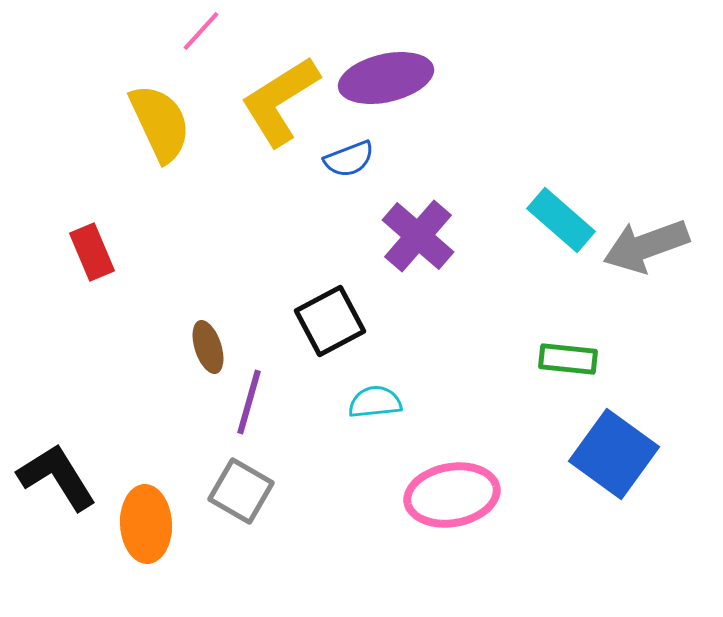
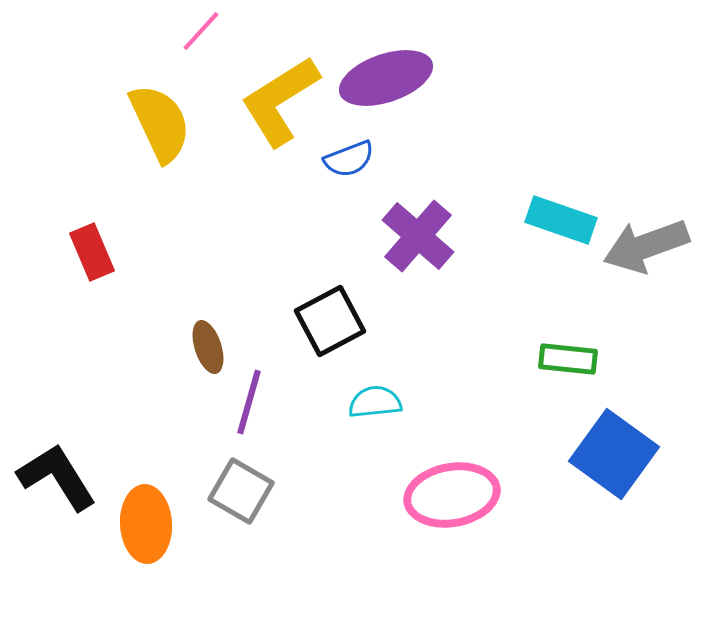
purple ellipse: rotated 6 degrees counterclockwise
cyan rectangle: rotated 22 degrees counterclockwise
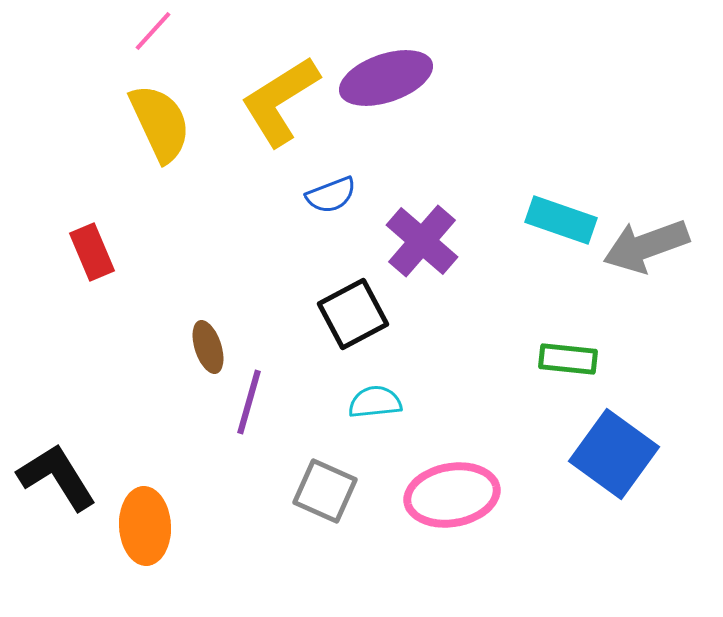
pink line: moved 48 px left
blue semicircle: moved 18 px left, 36 px down
purple cross: moved 4 px right, 5 px down
black square: moved 23 px right, 7 px up
gray square: moved 84 px right; rotated 6 degrees counterclockwise
orange ellipse: moved 1 px left, 2 px down
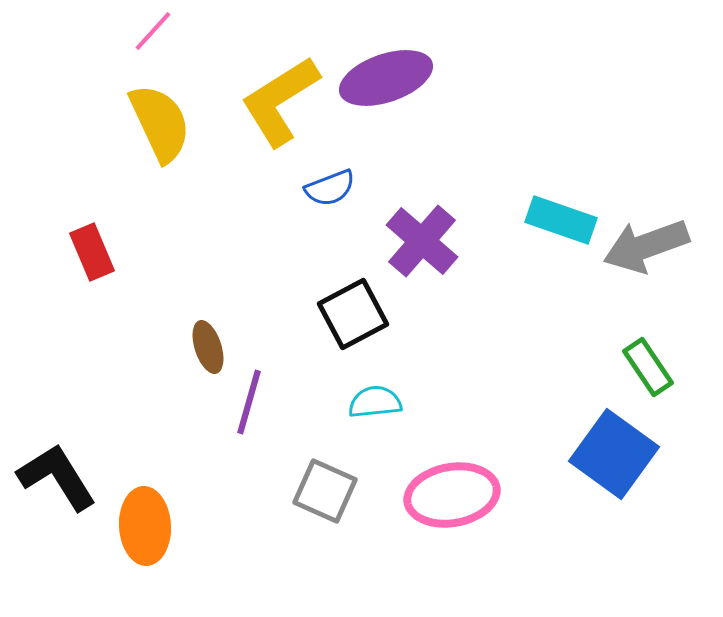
blue semicircle: moved 1 px left, 7 px up
green rectangle: moved 80 px right, 8 px down; rotated 50 degrees clockwise
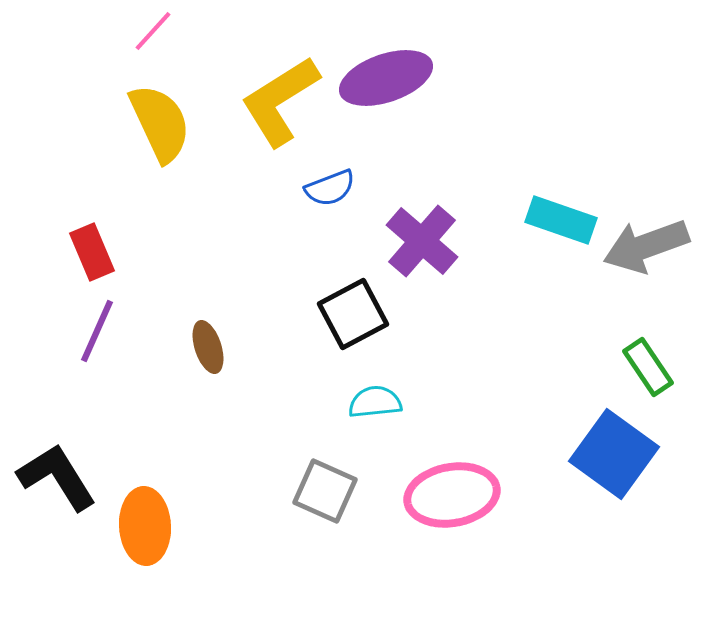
purple line: moved 152 px left, 71 px up; rotated 8 degrees clockwise
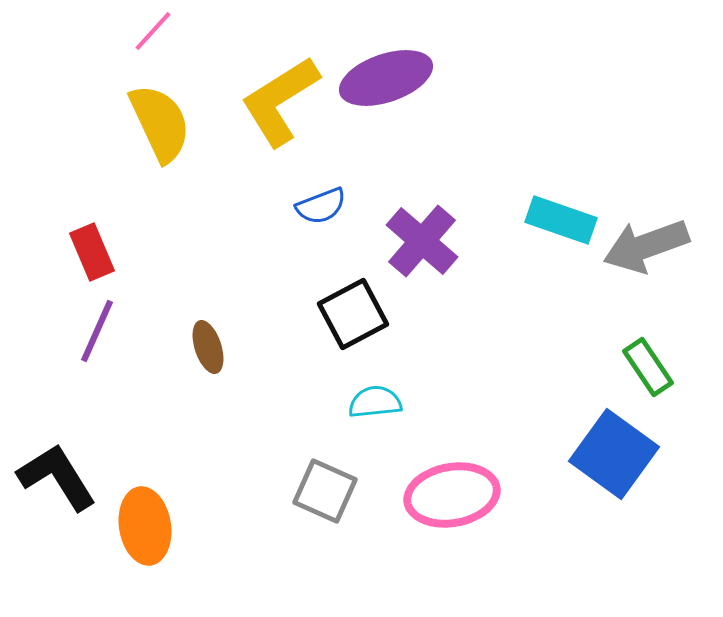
blue semicircle: moved 9 px left, 18 px down
orange ellipse: rotated 6 degrees counterclockwise
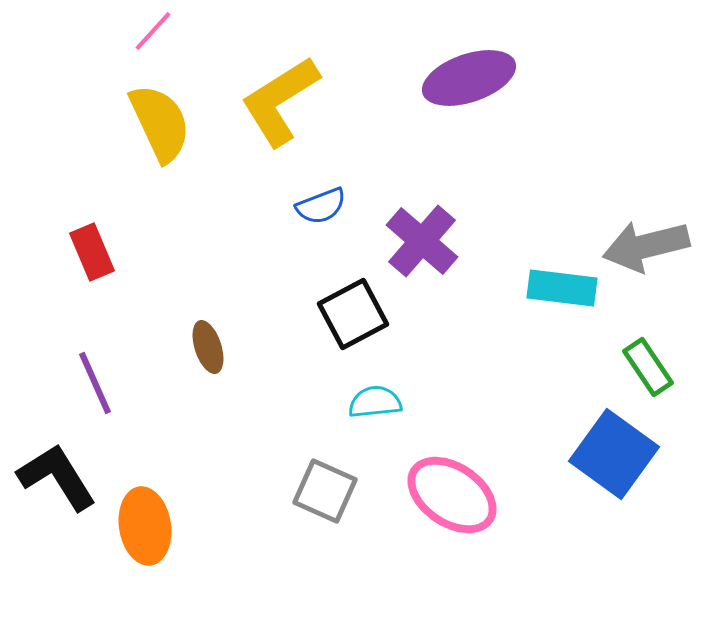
purple ellipse: moved 83 px right
cyan rectangle: moved 1 px right, 68 px down; rotated 12 degrees counterclockwise
gray arrow: rotated 6 degrees clockwise
purple line: moved 2 px left, 52 px down; rotated 48 degrees counterclockwise
pink ellipse: rotated 44 degrees clockwise
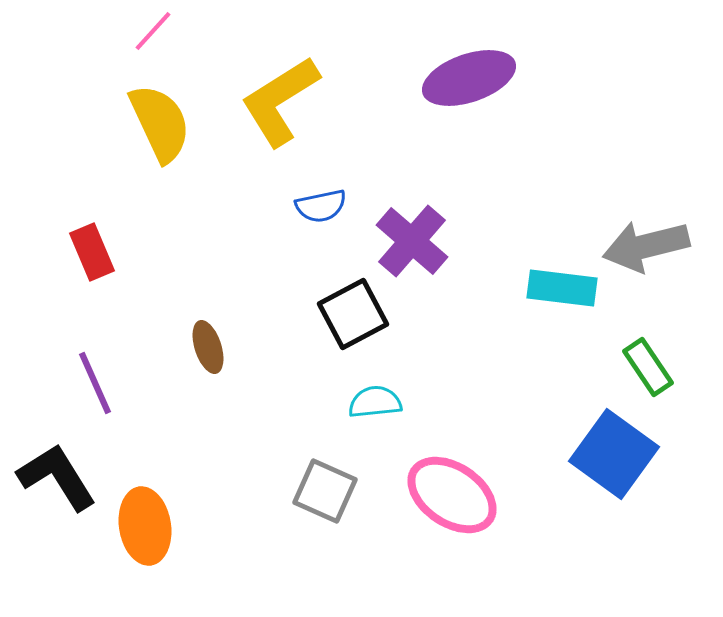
blue semicircle: rotated 9 degrees clockwise
purple cross: moved 10 px left
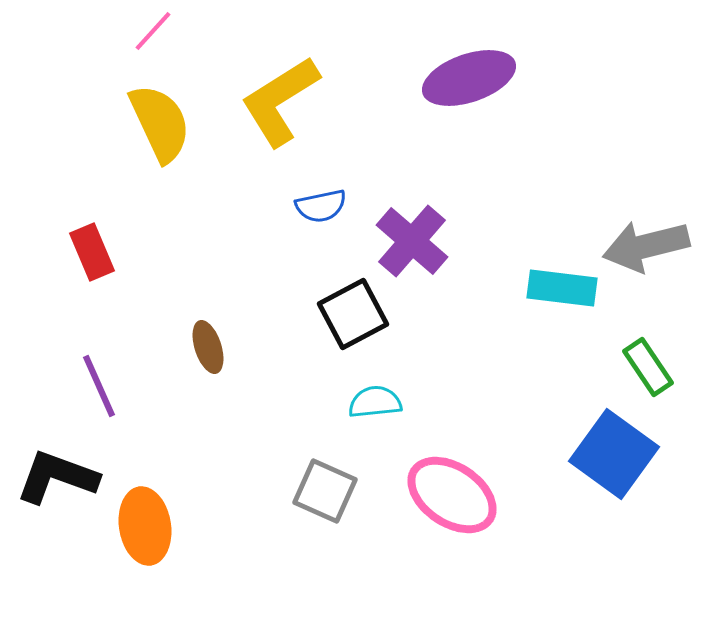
purple line: moved 4 px right, 3 px down
black L-shape: rotated 38 degrees counterclockwise
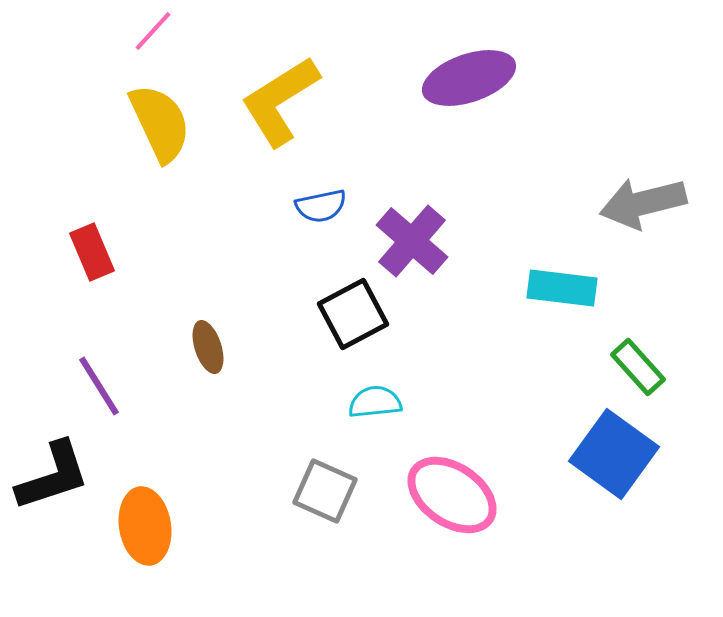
gray arrow: moved 3 px left, 43 px up
green rectangle: moved 10 px left; rotated 8 degrees counterclockwise
purple line: rotated 8 degrees counterclockwise
black L-shape: moved 4 px left, 1 px up; rotated 142 degrees clockwise
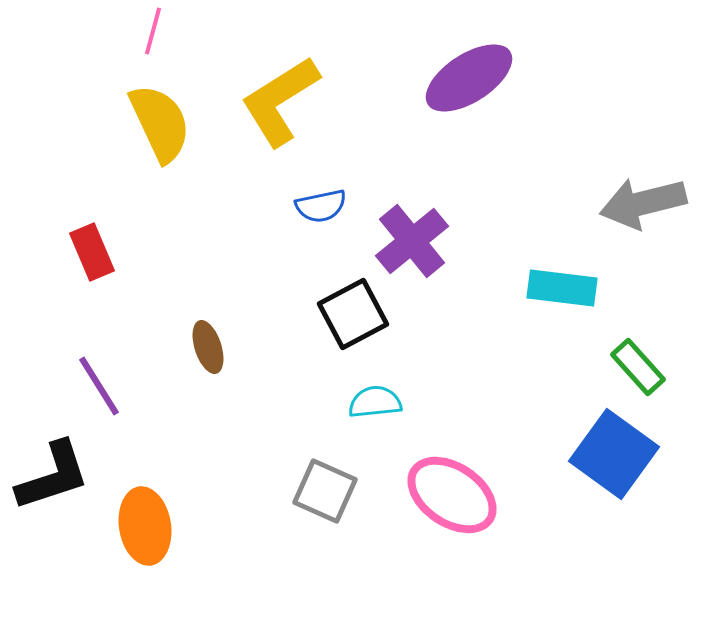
pink line: rotated 27 degrees counterclockwise
purple ellipse: rotated 14 degrees counterclockwise
purple cross: rotated 10 degrees clockwise
